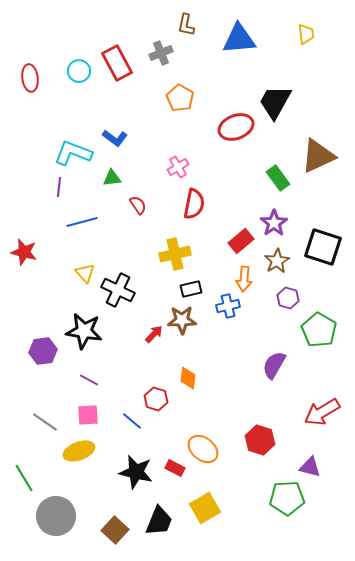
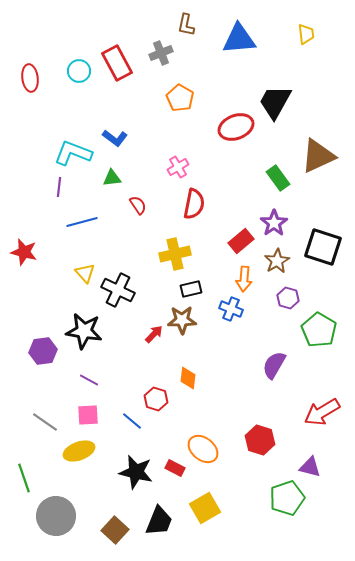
blue cross at (228, 306): moved 3 px right, 3 px down; rotated 35 degrees clockwise
green line at (24, 478): rotated 12 degrees clockwise
green pentagon at (287, 498): rotated 16 degrees counterclockwise
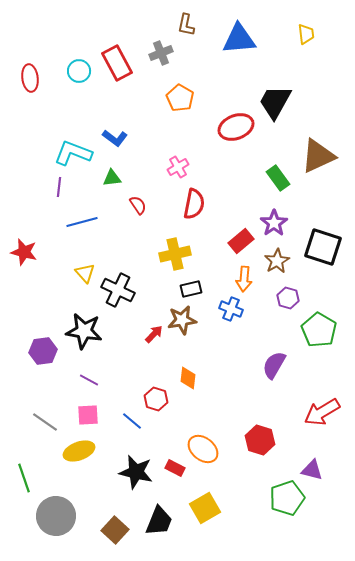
brown star at (182, 320): rotated 8 degrees counterclockwise
purple triangle at (310, 467): moved 2 px right, 3 px down
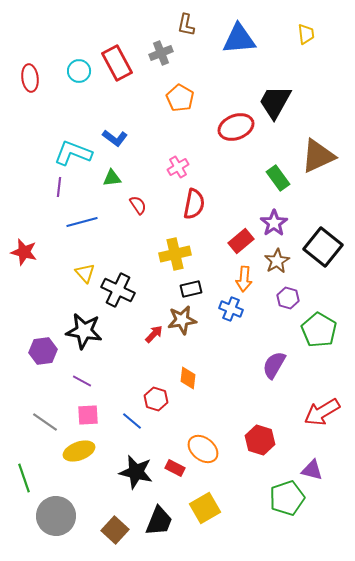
black square at (323, 247): rotated 21 degrees clockwise
purple line at (89, 380): moved 7 px left, 1 px down
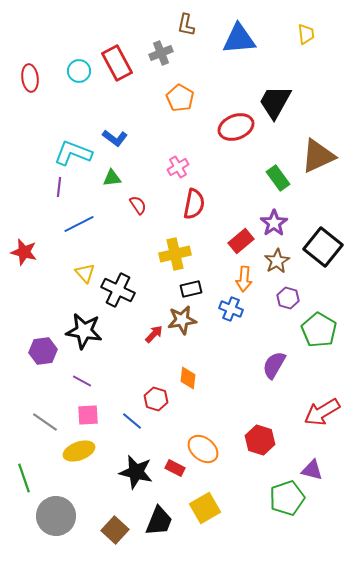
blue line at (82, 222): moved 3 px left, 2 px down; rotated 12 degrees counterclockwise
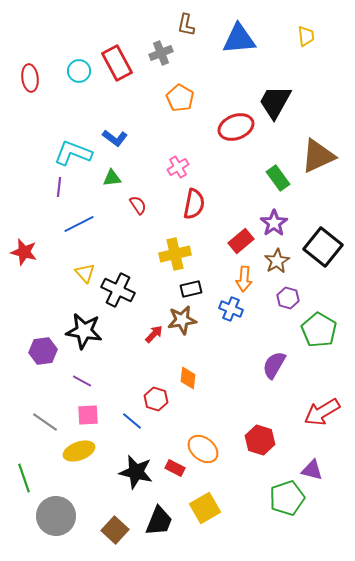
yellow trapezoid at (306, 34): moved 2 px down
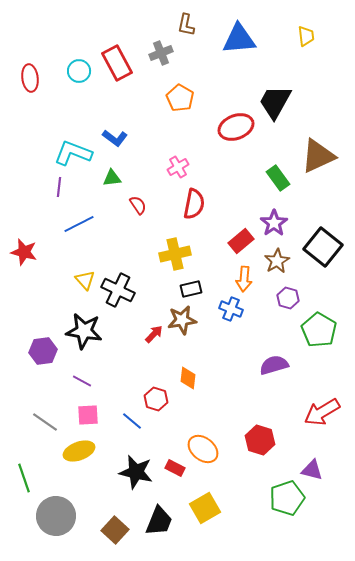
yellow triangle at (85, 273): moved 7 px down
purple semicircle at (274, 365): rotated 44 degrees clockwise
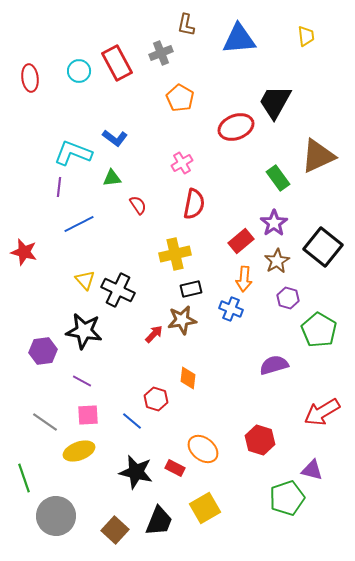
pink cross at (178, 167): moved 4 px right, 4 px up
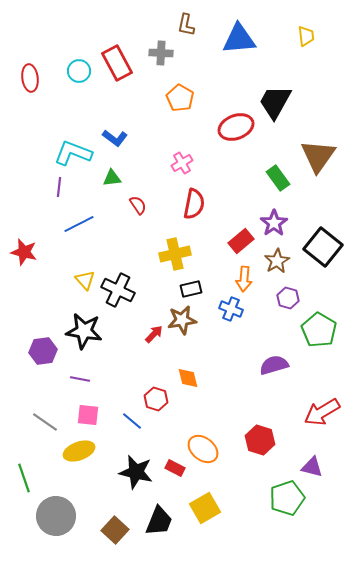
gray cross at (161, 53): rotated 25 degrees clockwise
brown triangle at (318, 156): rotated 30 degrees counterclockwise
orange diamond at (188, 378): rotated 20 degrees counterclockwise
purple line at (82, 381): moved 2 px left, 2 px up; rotated 18 degrees counterclockwise
pink square at (88, 415): rotated 10 degrees clockwise
purple triangle at (312, 470): moved 3 px up
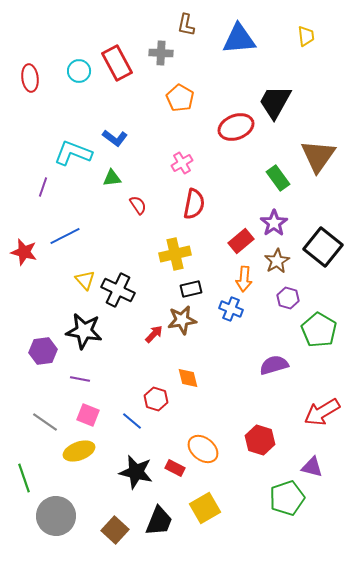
purple line at (59, 187): moved 16 px left; rotated 12 degrees clockwise
blue line at (79, 224): moved 14 px left, 12 px down
pink square at (88, 415): rotated 15 degrees clockwise
